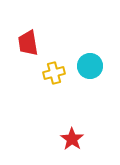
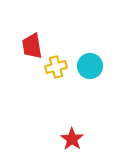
red trapezoid: moved 4 px right, 3 px down
yellow cross: moved 2 px right, 6 px up
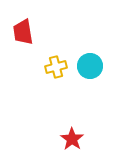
red trapezoid: moved 9 px left, 14 px up
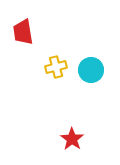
cyan circle: moved 1 px right, 4 px down
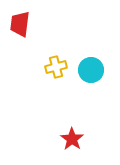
red trapezoid: moved 3 px left, 8 px up; rotated 16 degrees clockwise
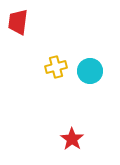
red trapezoid: moved 2 px left, 2 px up
cyan circle: moved 1 px left, 1 px down
